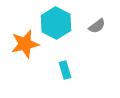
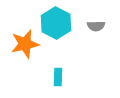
gray semicircle: moved 1 px left; rotated 36 degrees clockwise
cyan rectangle: moved 7 px left, 7 px down; rotated 18 degrees clockwise
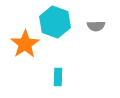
cyan hexagon: moved 1 px left, 1 px up; rotated 8 degrees counterclockwise
orange star: rotated 20 degrees counterclockwise
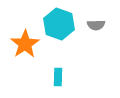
cyan hexagon: moved 4 px right, 2 px down
gray semicircle: moved 1 px up
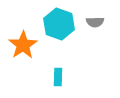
gray semicircle: moved 1 px left, 3 px up
orange star: moved 2 px left, 1 px down
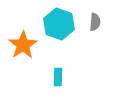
gray semicircle: rotated 84 degrees counterclockwise
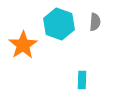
cyan rectangle: moved 24 px right, 3 px down
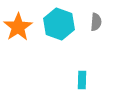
gray semicircle: moved 1 px right
orange star: moved 5 px left, 18 px up
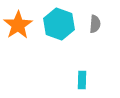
gray semicircle: moved 1 px left, 2 px down
orange star: moved 2 px up
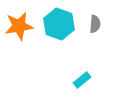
orange star: moved 1 px right, 1 px down; rotated 24 degrees clockwise
cyan rectangle: rotated 48 degrees clockwise
